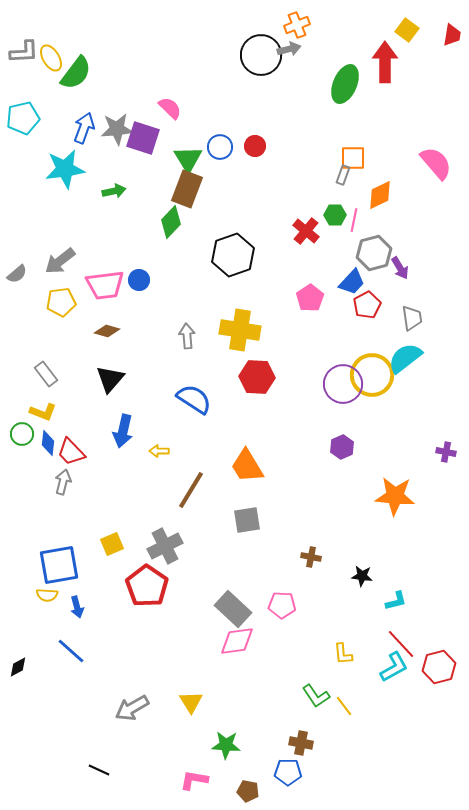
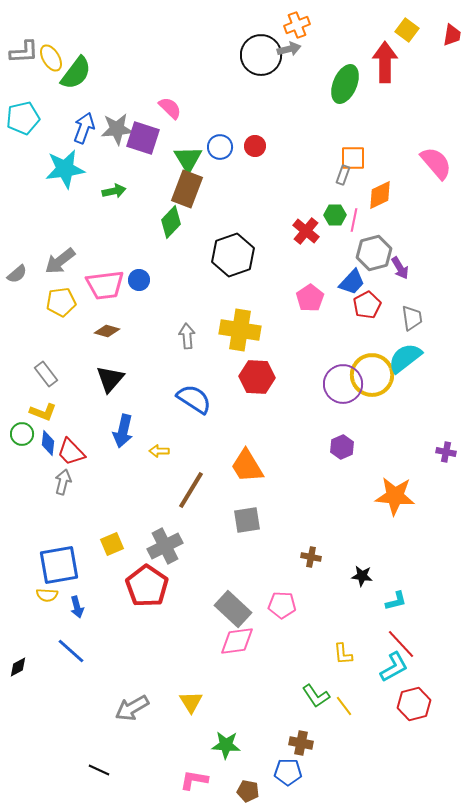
red hexagon at (439, 667): moved 25 px left, 37 px down
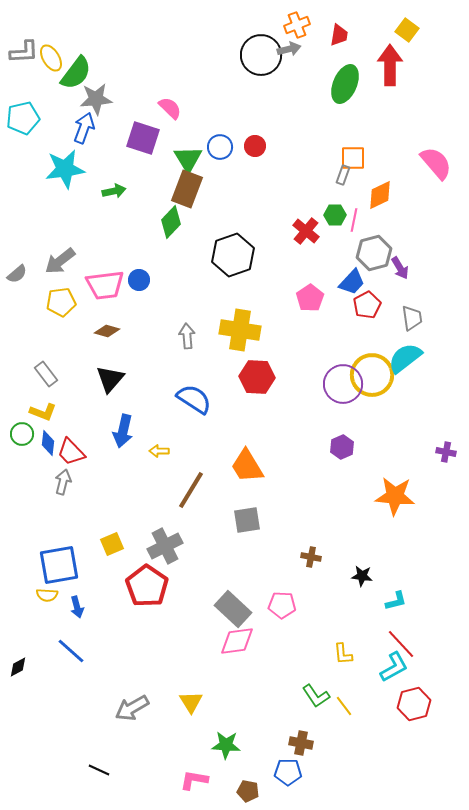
red trapezoid at (452, 35): moved 113 px left
red arrow at (385, 62): moved 5 px right, 3 px down
gray star at (117, 129): moved 21 px left, 30 px up
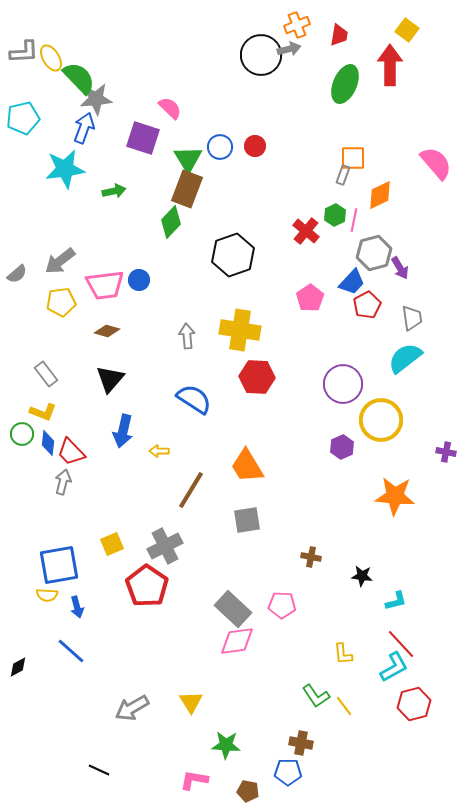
green semicircle at (76, 73): moved 3 px right, 5 px down; rotated 81 degrees counterclockwise
green hexagon at (335, 215): rotated 25 degrees counterclockwise
yellow circle at (372, 375): moved 9 px right, 45 px down
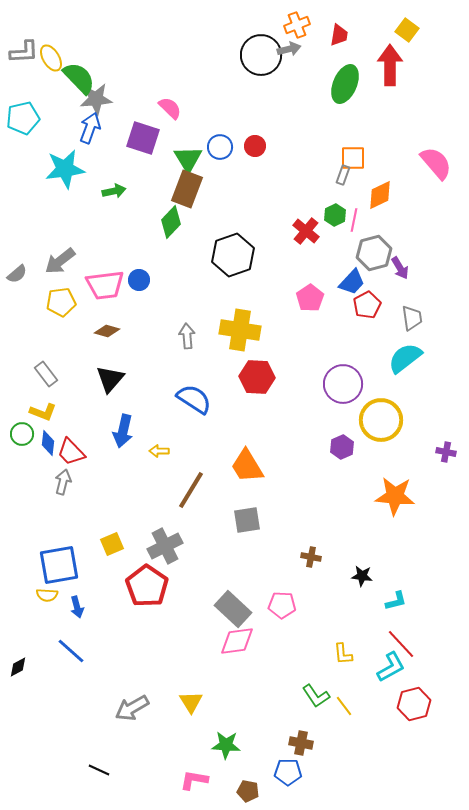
blue arrow at (84, 128): moved 6 px right
cyan L-shape at (394, 667): moved 3 px left
